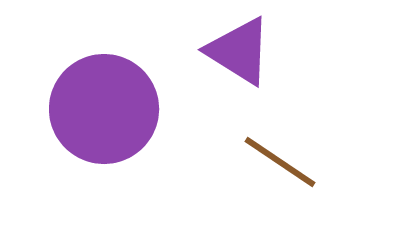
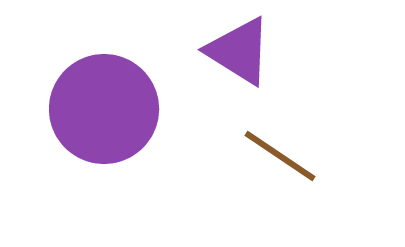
brown line: moved 6 px up
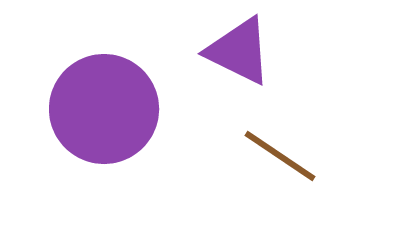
purple triangle: rotated 6 degrees counterclockwise
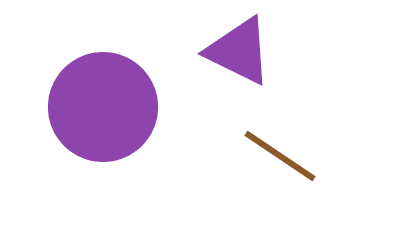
purple circle: moved 1 px left, 2 px up
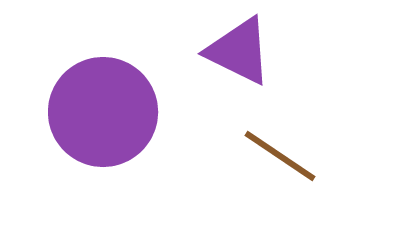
purple circle: moved 5 px down
